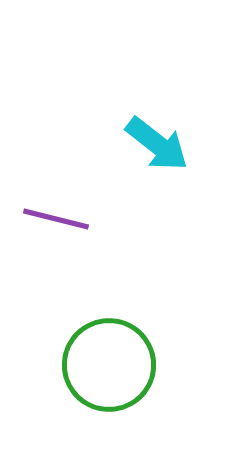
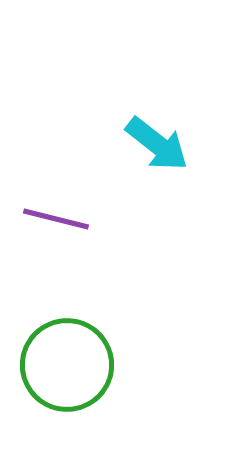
green circle: moved 42 px left
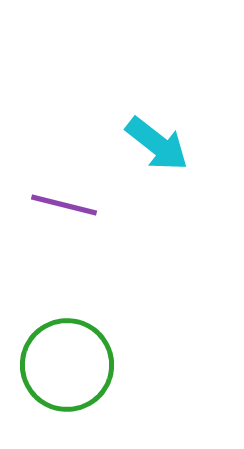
purple line: moved 8 px right, 14 px up
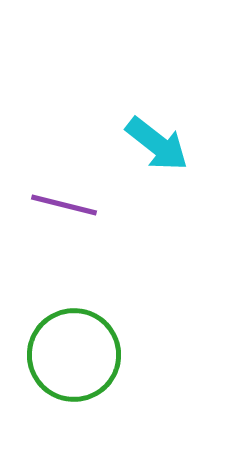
green circle: moved 7 px right, 10 px up
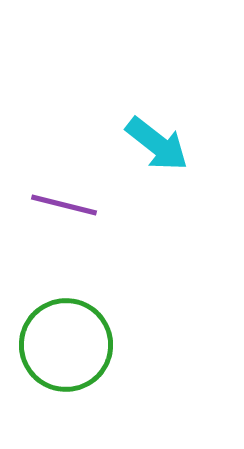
green circle: moved 8 px left, 10 px up
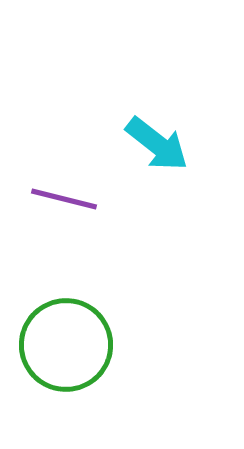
purple line: moved 6 px up
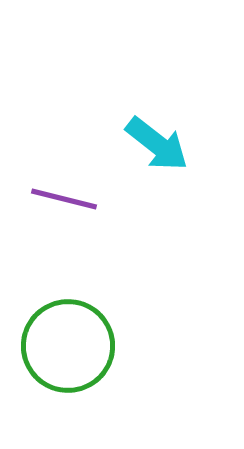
green circle: moved 2 px right, 1 px down
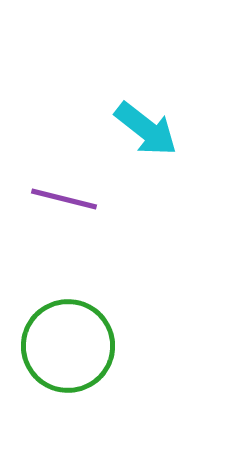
cyan arrow: moved 11 px left, 15 px up
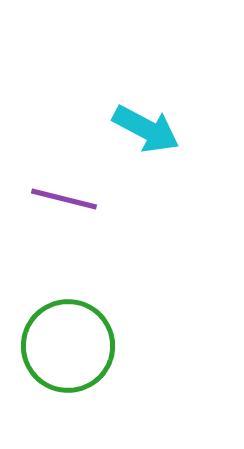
cyan arrow: rotated 10 degrees counterclockwise
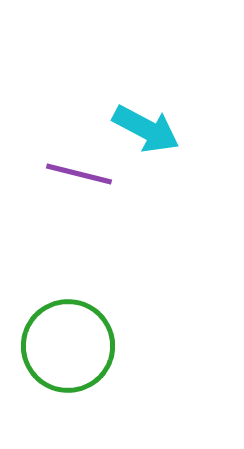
purple line: moved 15 px right, 25 px up
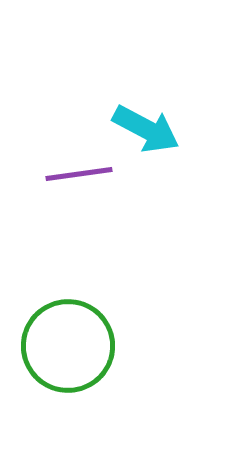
purple line: rotated 22 degrees counterclockwise
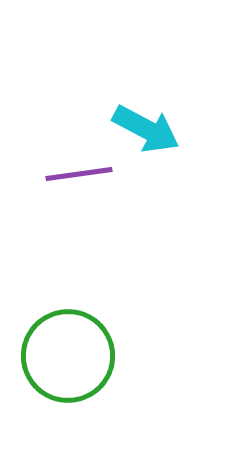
green circle: moved 10 px down
